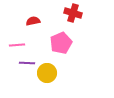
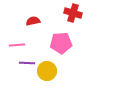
pink pentagon: rotated 20 degrees clockwise
yellow circle: moved 2 px up
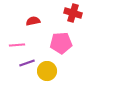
purple line: rotated 21 degrees counterclockwise
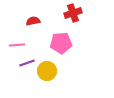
red cross: rotated 36 degrees counterclockwise
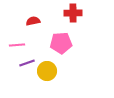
red cross: rotated 18 degrees clockwise
